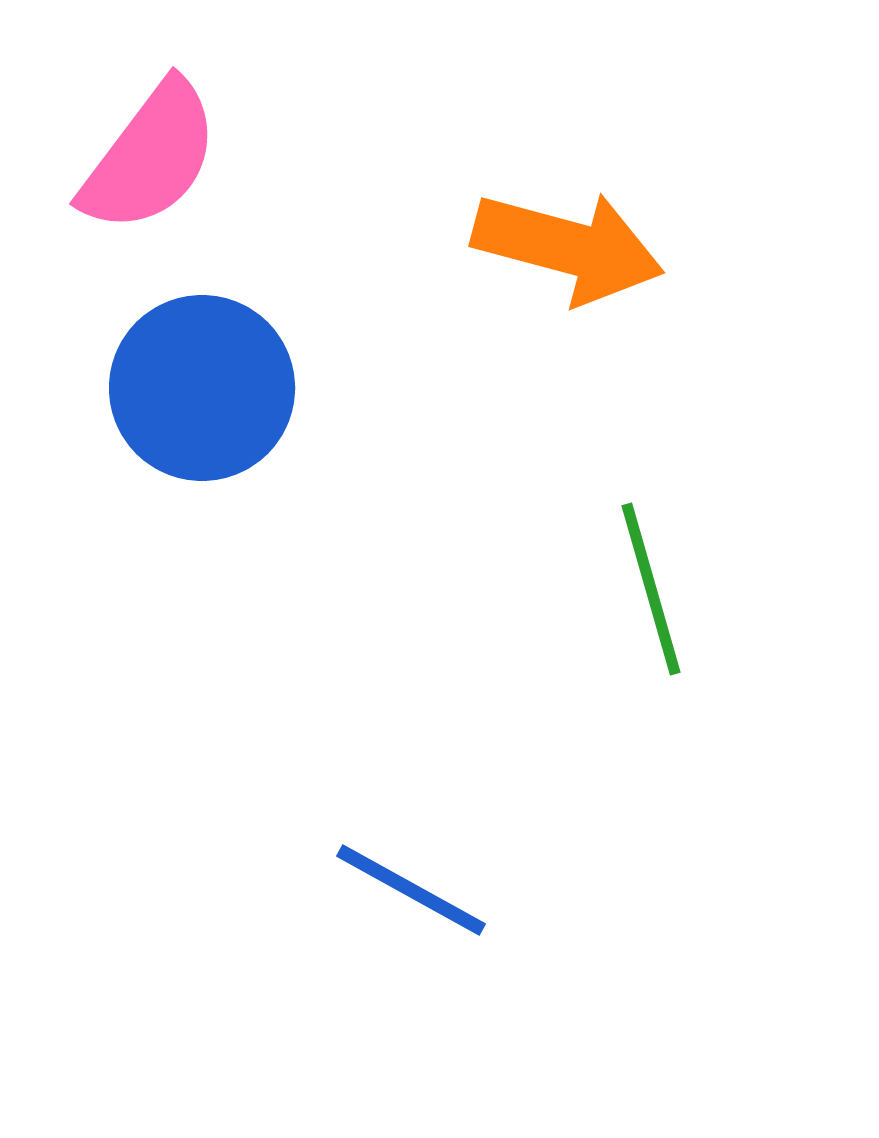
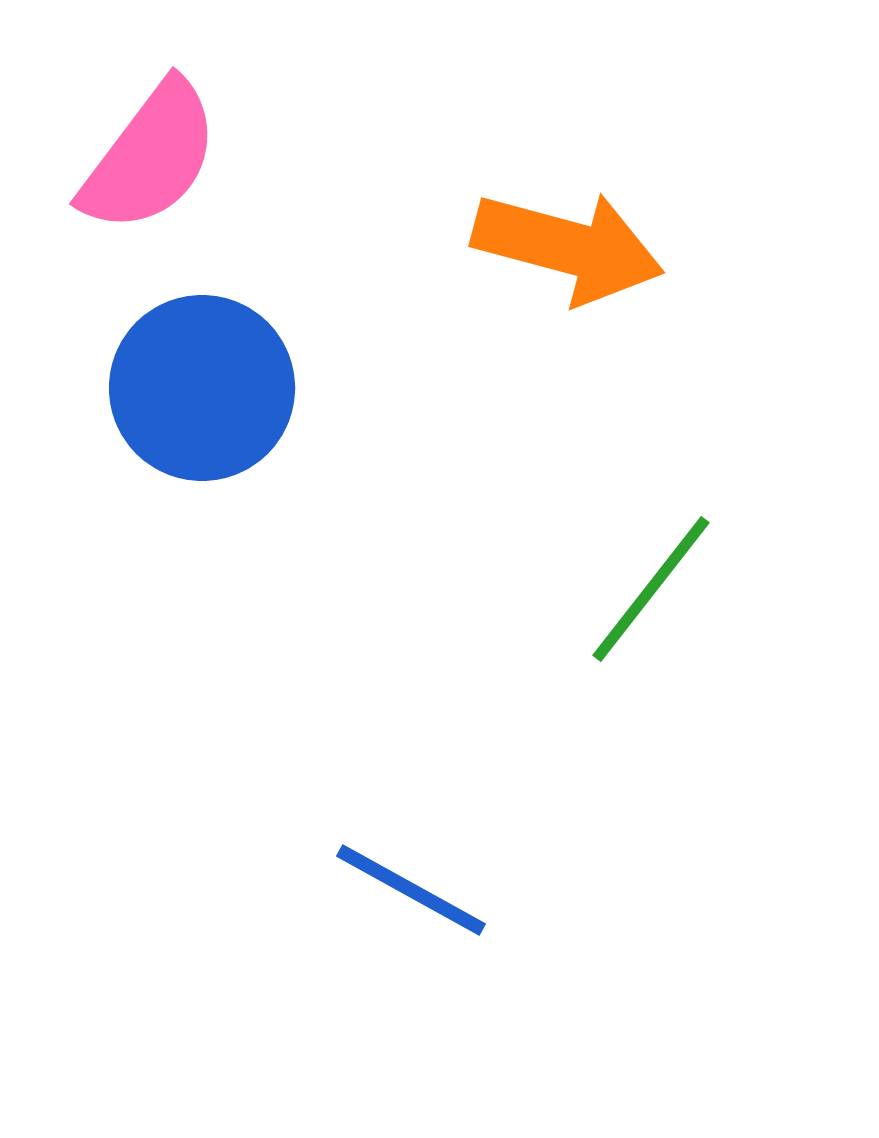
green line: rotated 54 degrees clockwise
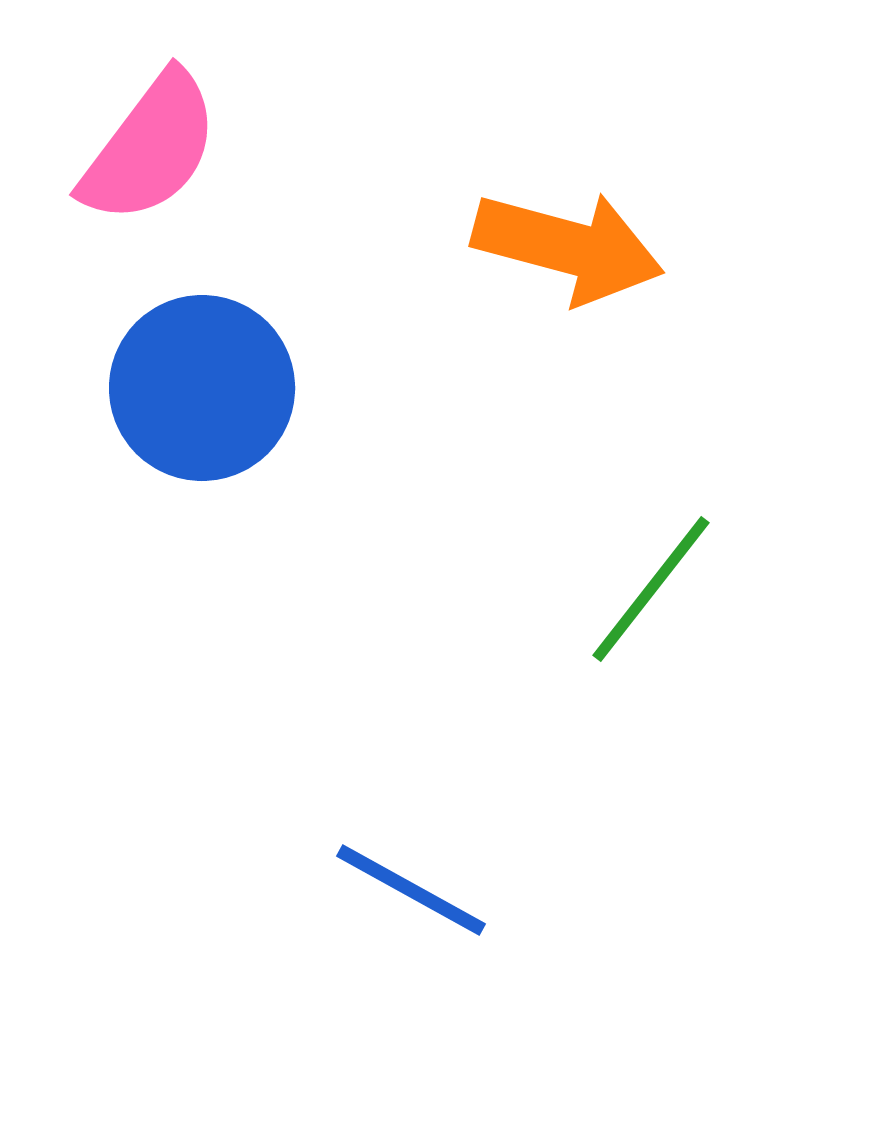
pink semicircle: moved 9 px up
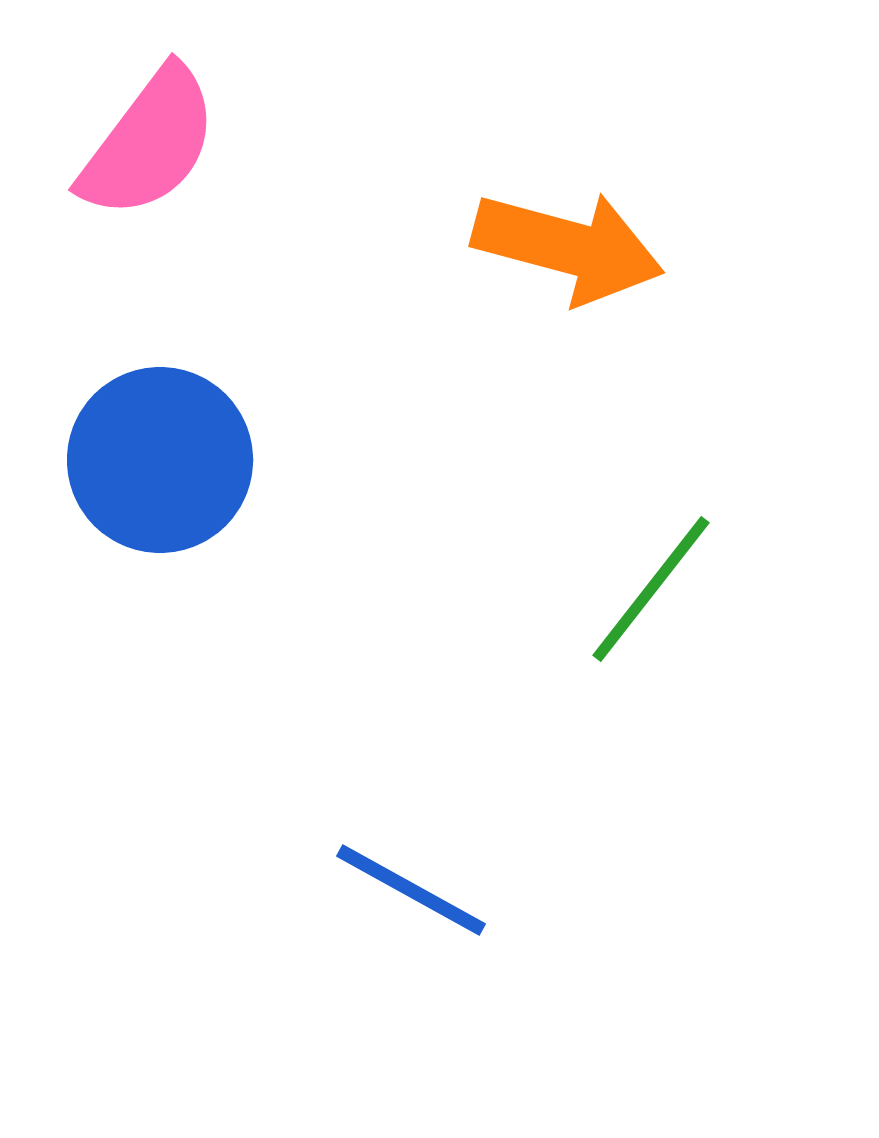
pink semicircle: moved 1 px left, 5 px up
blue circle: moved 42 px left, 72 px down
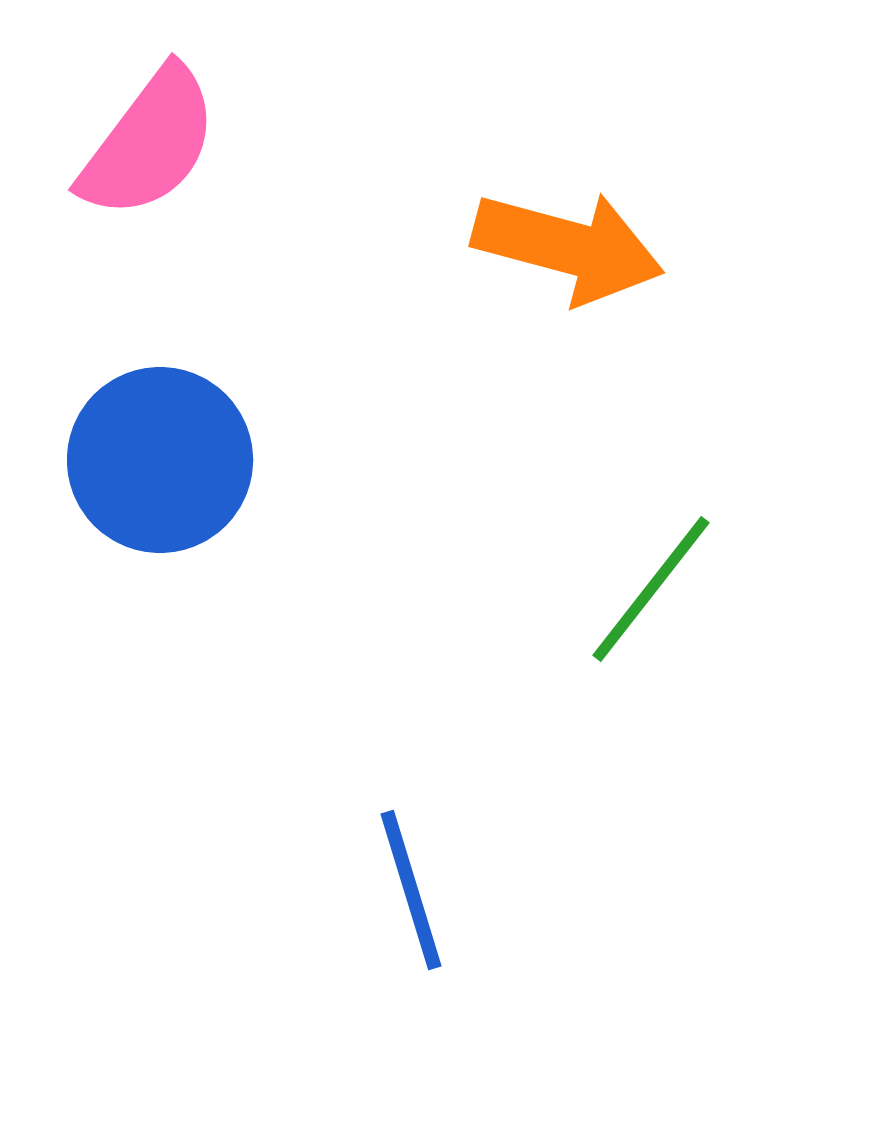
blue line: rotated 44 degrees clockwise
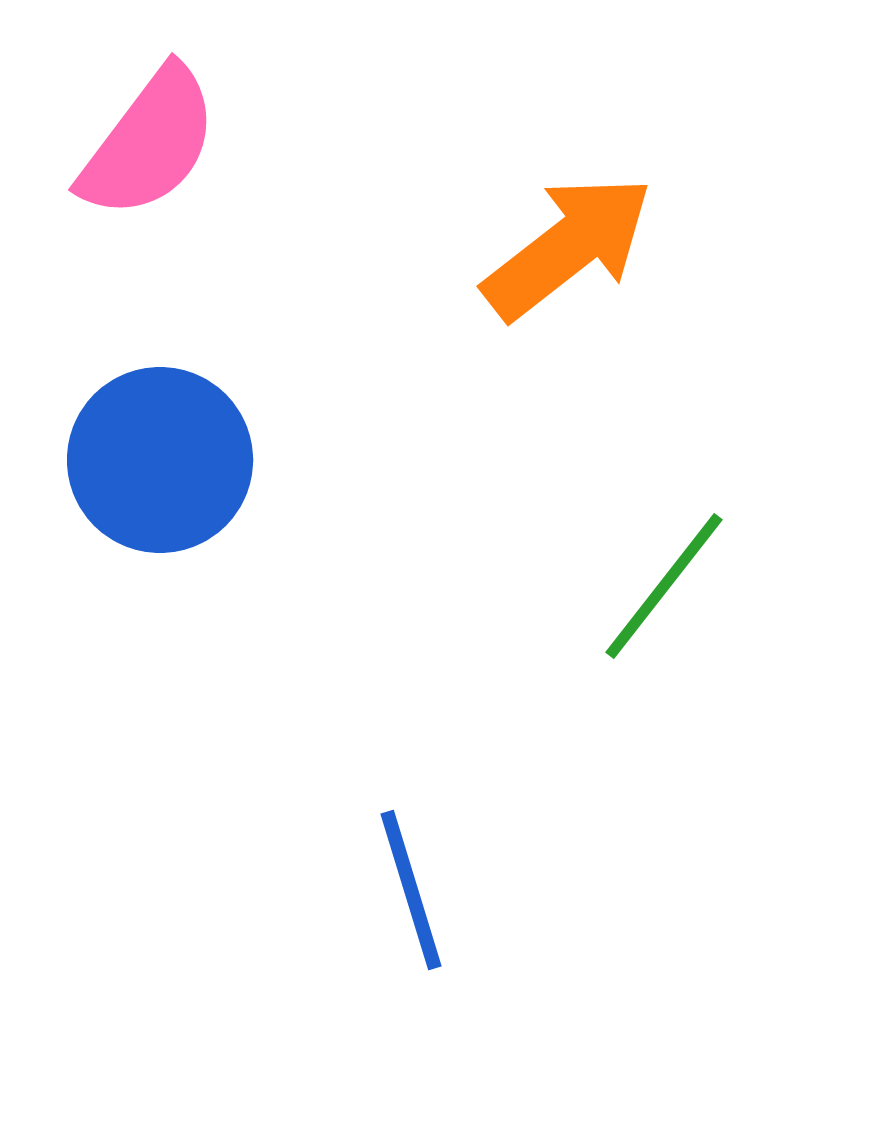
orange arrow: rotated 53 degrees counterclockwise
green line: moved 13 px right, 3 px up
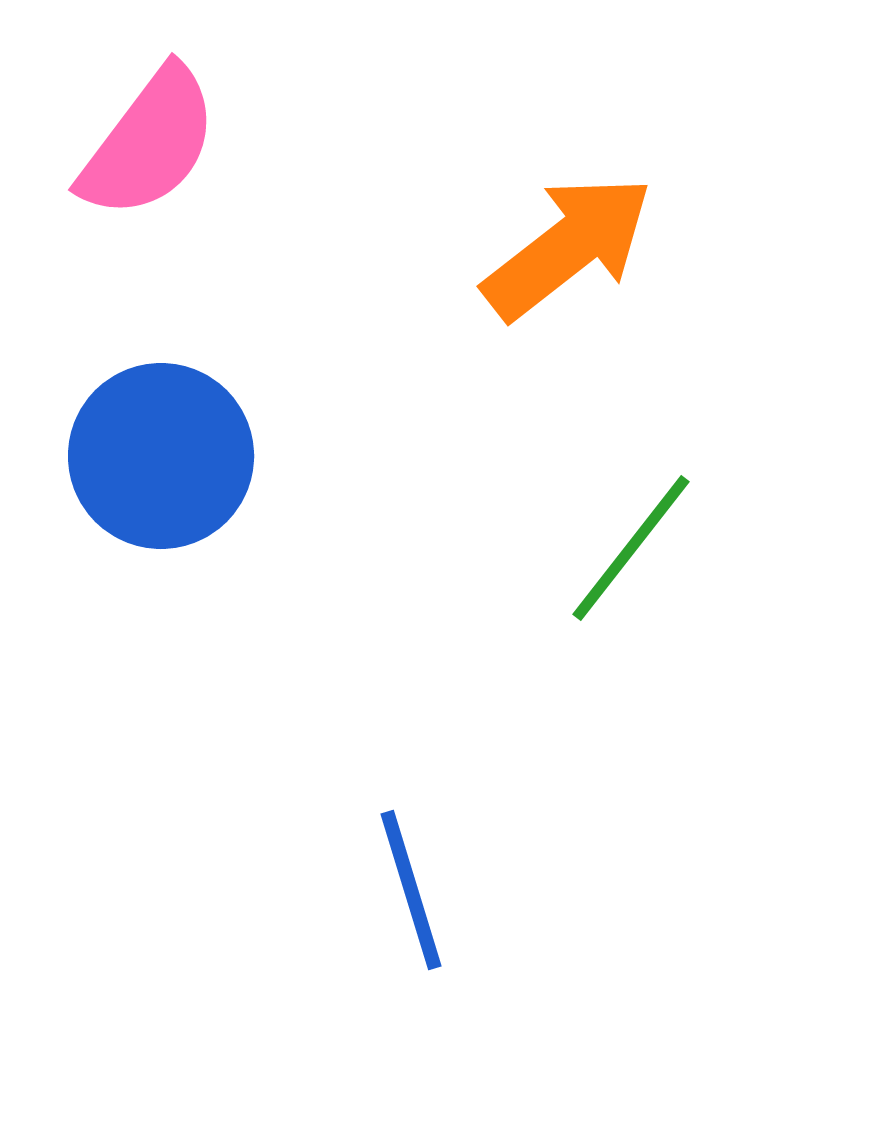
blue circle: moved 1 px right, 4 px up
green line: moved 33 px left, 38 px up
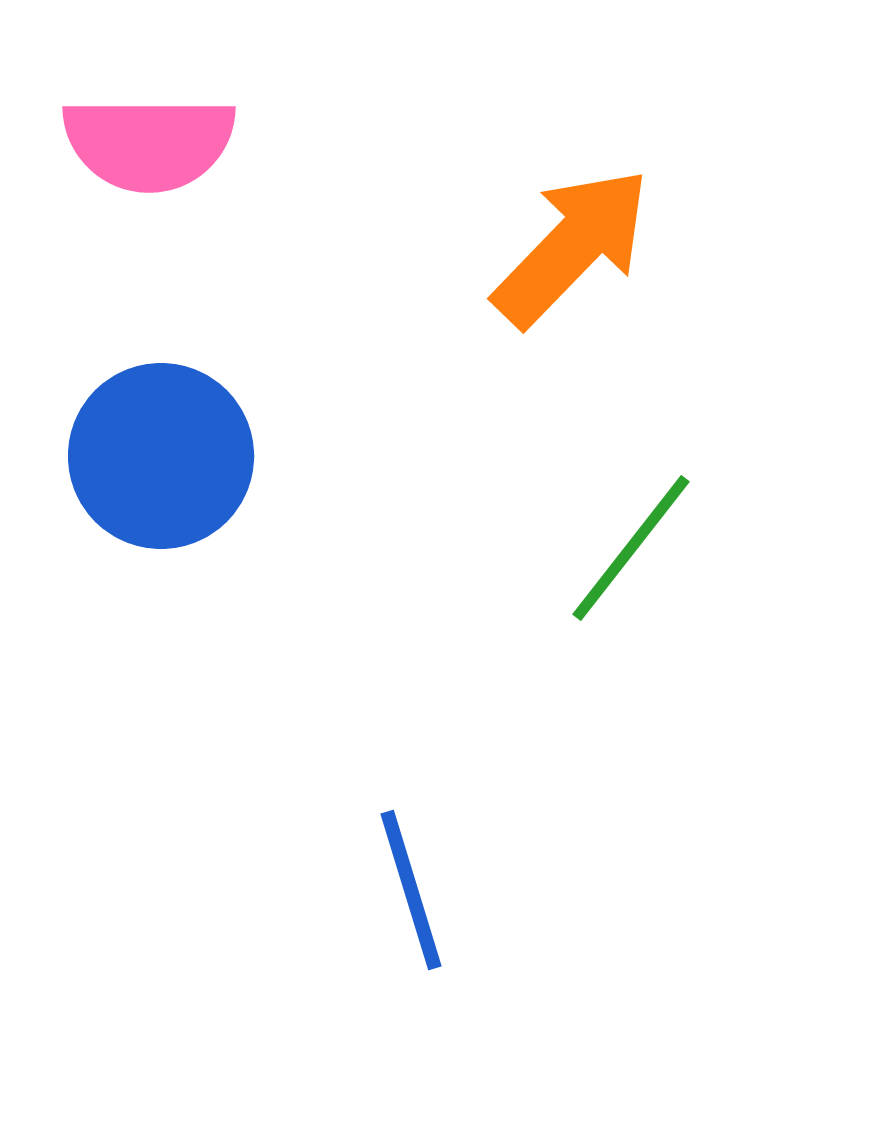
pink semicircle: rotated 53 degrees clockwise
orange arrow: moved 4 px right; rotated 8 degrees counterclockwise
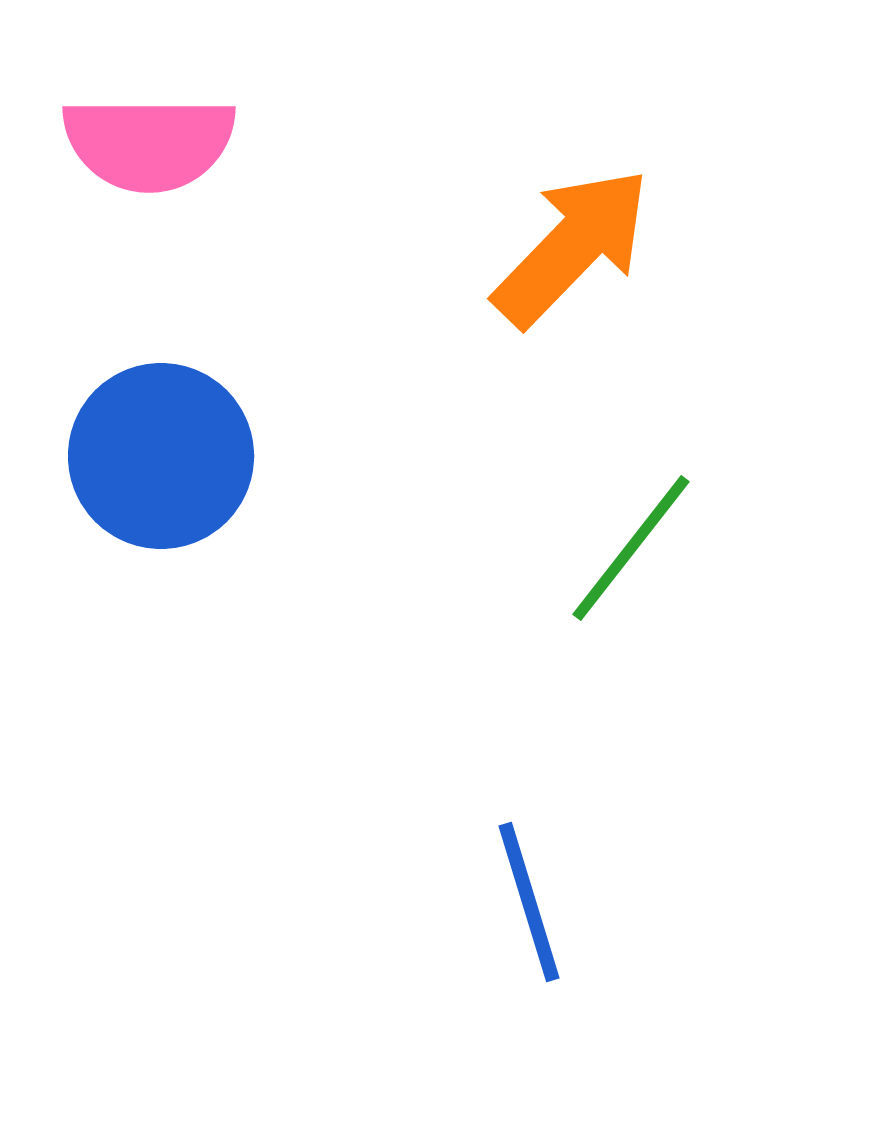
blue line: moved 118 px right, 12 px down
